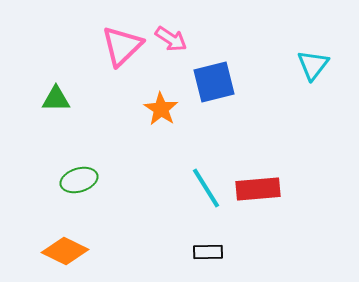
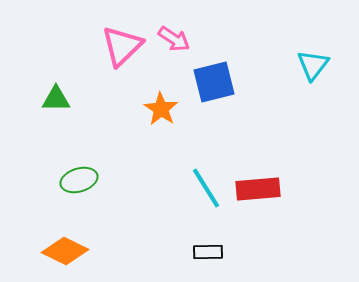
pink arrow: moved 3 px right
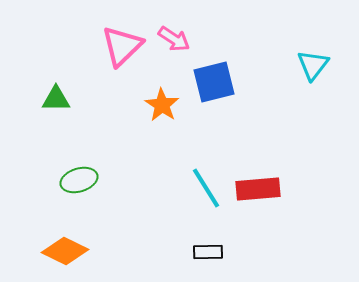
orange star: moved 1 px right, 4 px up
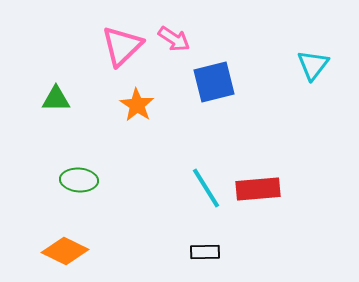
orange star: moved 25 px left
green ellipse: rotated 21 degrees clockwise
black rectangle: moved 3 px left
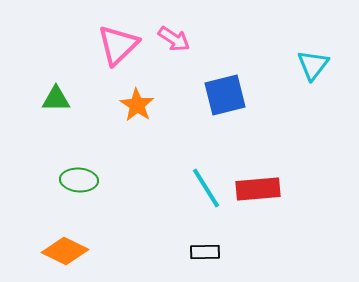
pink triangle: moved 4 px left, 1 px up
blue square: moved 11 px right, 13 px down
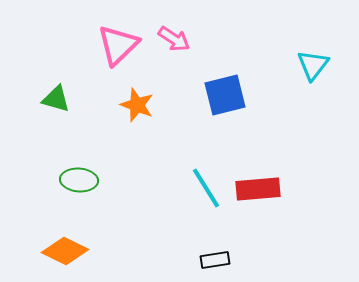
green triangle: rotated 16 degrees clockwise
orange star: rotated 12 degrees counterclockwise
black rectangle: moved 10 px right, 8 px down; rotated 8 degrees counterclockwise
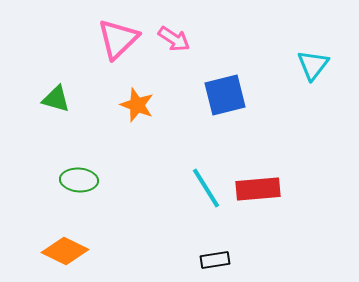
pink triangle: moved 6 px up
